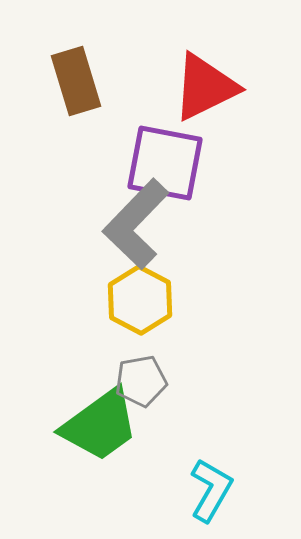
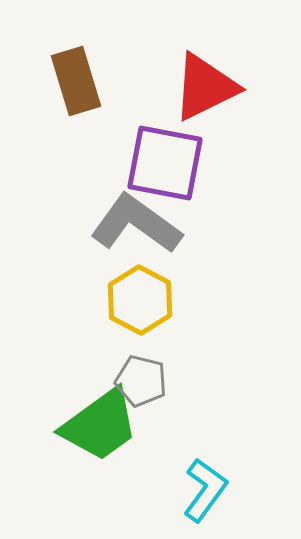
gray L-shape: rotated 82 degrees clockwise
gray pentagon: rotated 24 degrees clockwise
cyan L-shape: moved 6 px left; rotated 6 degrees clockwise
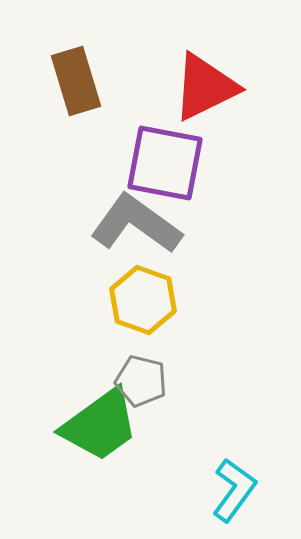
yellow hexagon: moved 3 px right; rotated 8 degrees counterclockwise
cyan L-shape: moved 29 px right
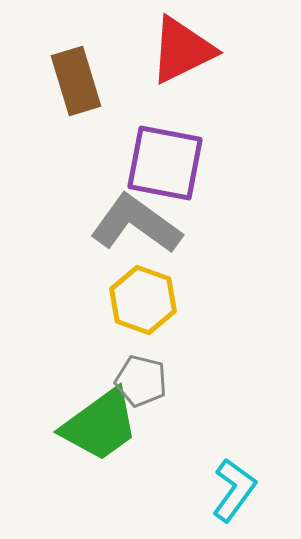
red triangle: moved 23 px left, 37 px up
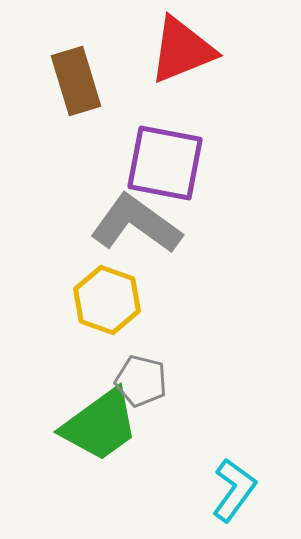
red triangle: rotated 4 degrees clockwise
yellow hexagon: moved 36 px left
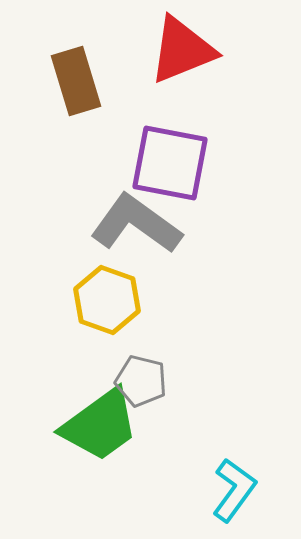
purple square: moved 5 px right
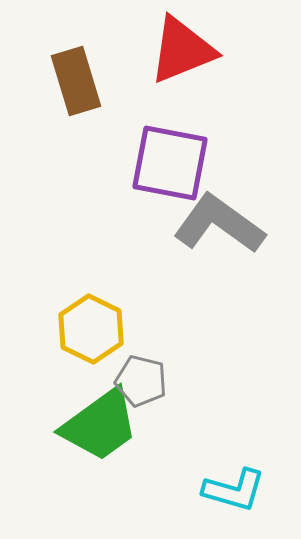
gray L-shape: moved 83 px right
yellow hexagon: moved 16 px left, 29 px down; rotated 6 degrees clockwise
cyan L-shape: rotated 70 degrees clockwise
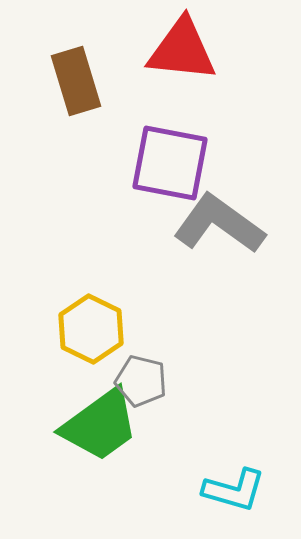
red triangle: rotated 28 degrees clockwise
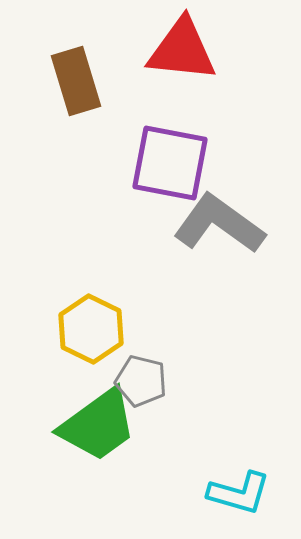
green trapezoid: moved 2 px left
cyan L-shape: moved 5 px right, 3 px down
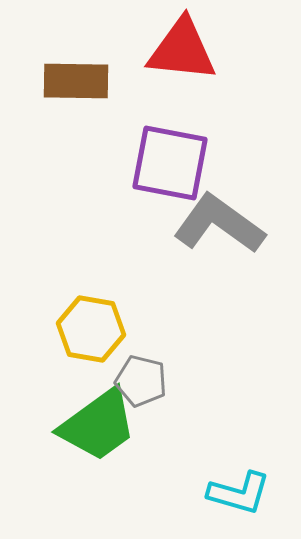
brown rectangle: rotated 72 degrees counterclockwise
yellow hexagon: rotated 16 degrees counterclockwise
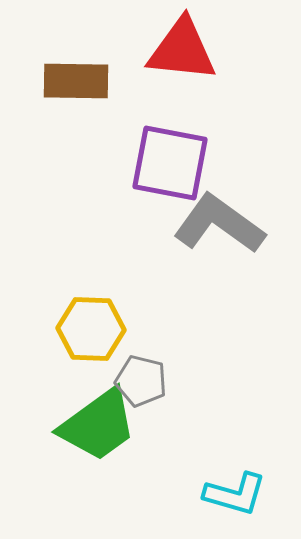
yellow hexagon: rotated 8 degrees counterclockwise
cyan L-shape: moved 4 px left, 1 px down
